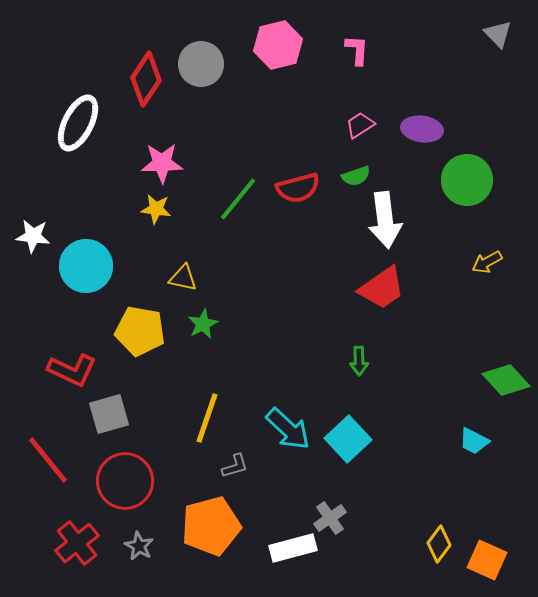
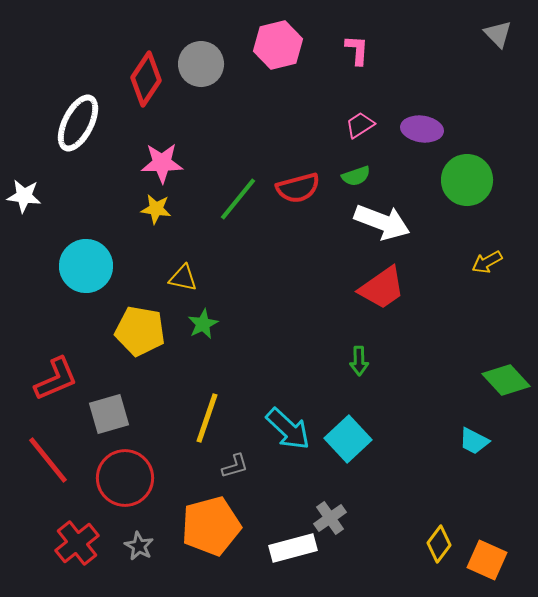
white arrow: moved 3 px left, 2 px down; rotated 62 degrees counterclockwise
white star: moved 9 px left, 40 px up
red L-shape: moved 16 px left, 9 px down; rotated 48 degrees counterclockwise
red circle: moved 3 px up
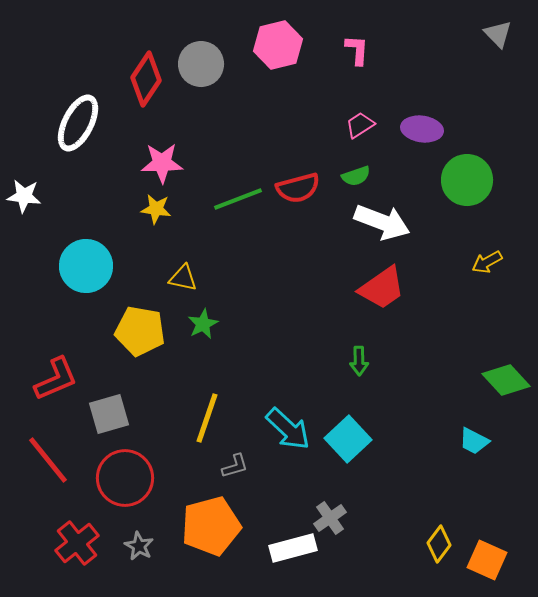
green line: rotated 30 degrees clockwise
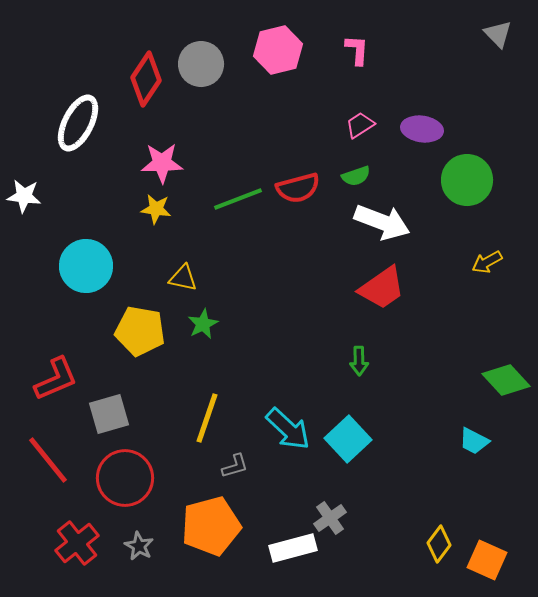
pink hexagon: moved 5 px down
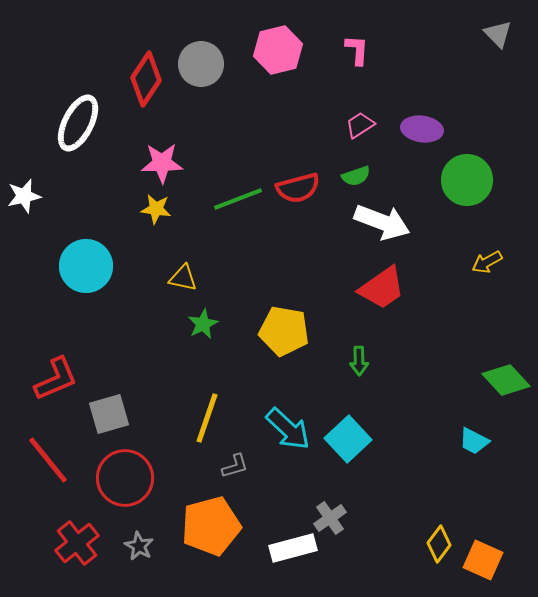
white star: rotated 20 degrees counterclockwise
yellow pentagon: moved 144 px right
orange square: moved 4 px left
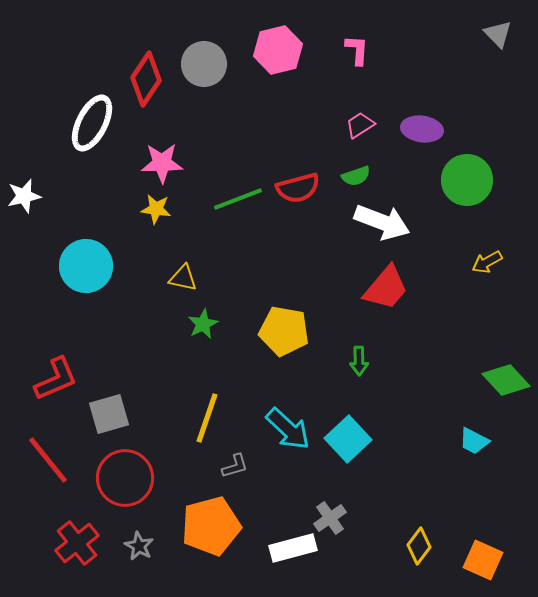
gray circle: moved 3 px right
white ellipse: moved 14 px right
red trapezoid: moved 4 px right; rotated 15 degrees counterclockwise
yellow diamond: moved 20 px left, 2 px down
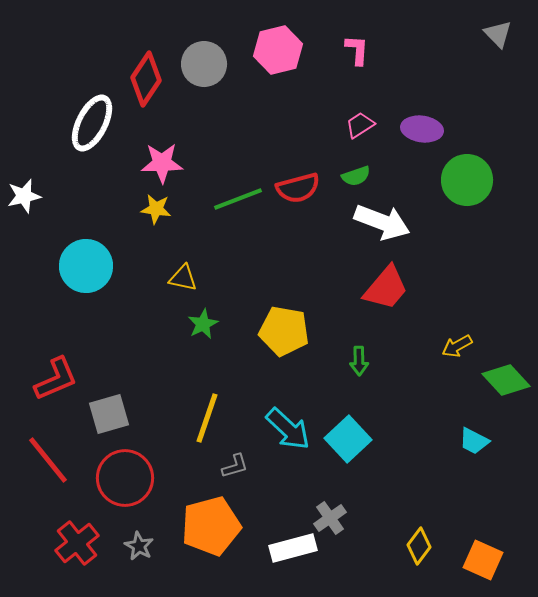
yellow arrow: moved 30 px left, 84 px down
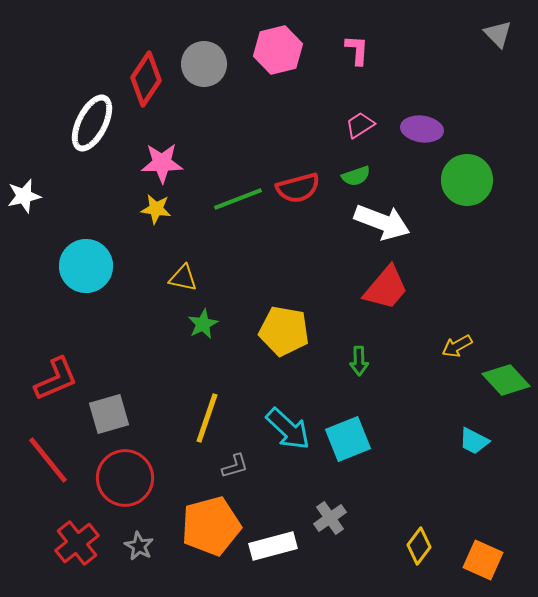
cyan square: rotated 21 degrees clockwise
white rectangle: moved 20 px left, 2 px up
